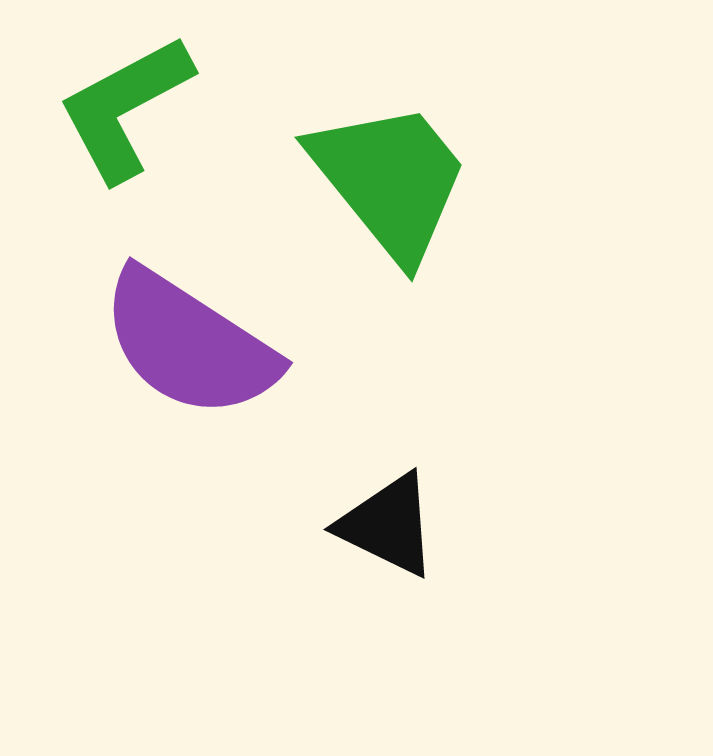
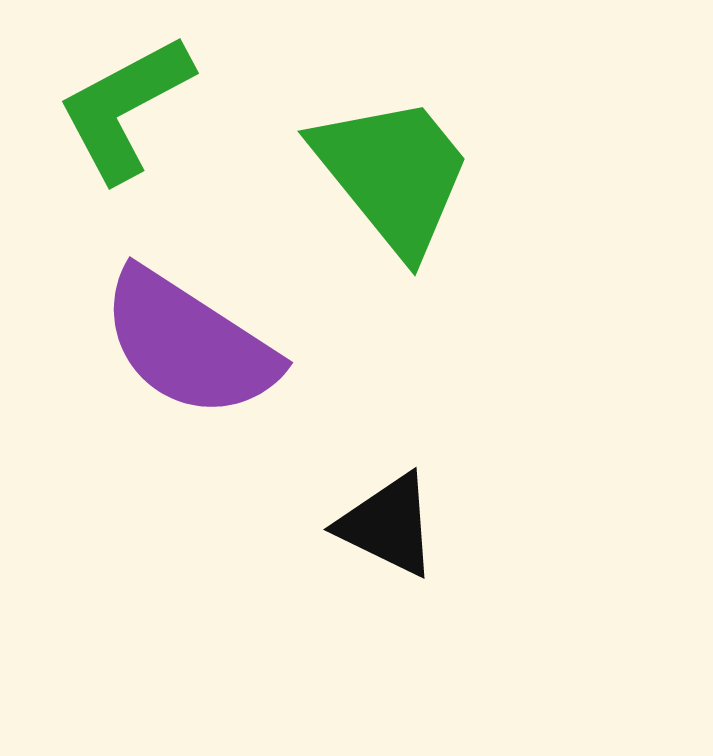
green trapezoid: moved 3 px right, 6 px up
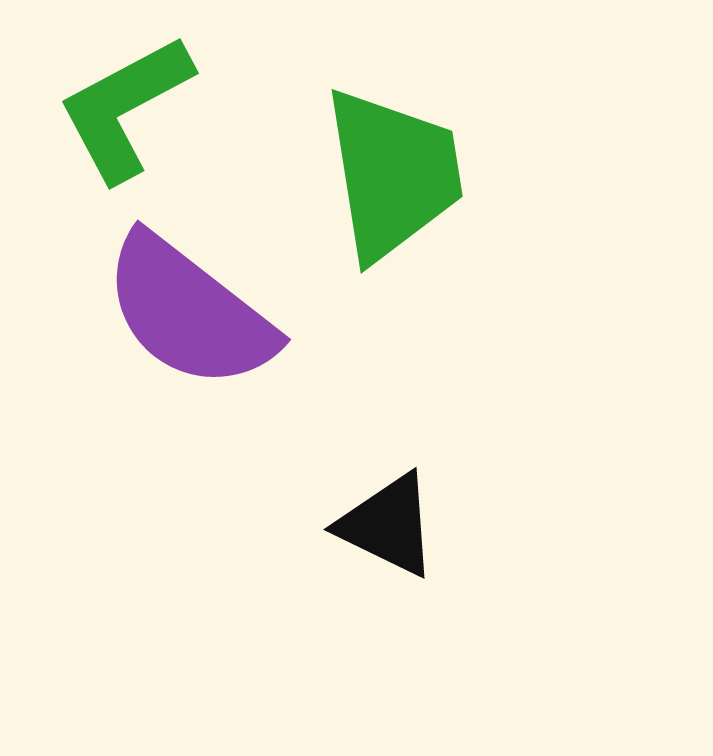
green trapezoid: rotated 30 degrees clockwise
purple semicircle: moved 32 px up; rotated 5 degrees clockwise
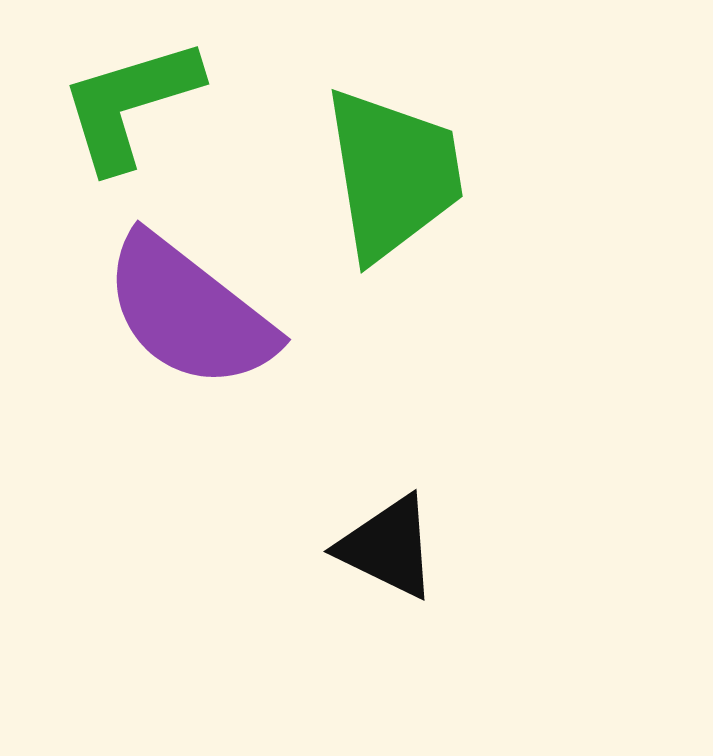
green L-shape: moved 5 px right, 4 px up; rotated 11 degrees clockwise
black triangle: moved 22 px down
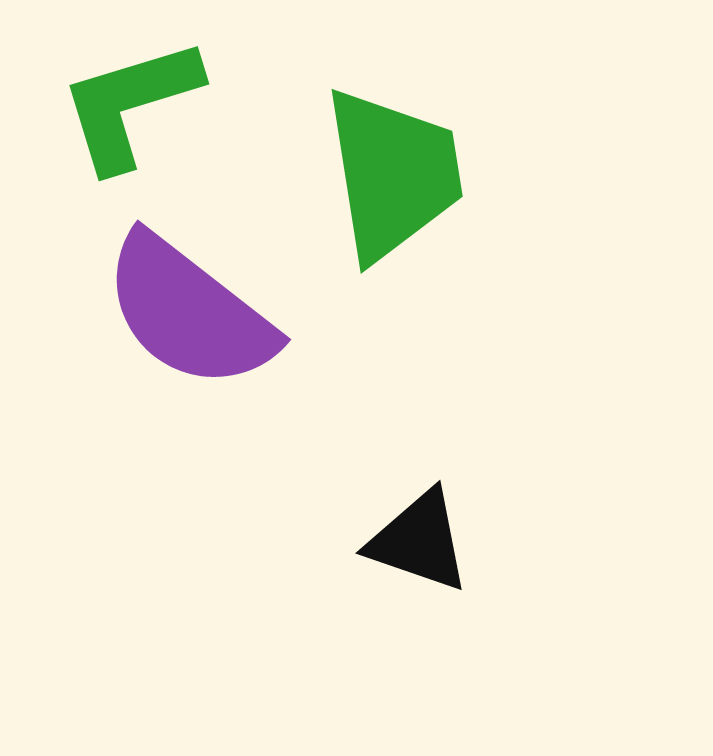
black triangle: moved 31 px right, 6 px up; rotated 7 degrees counterclockwise
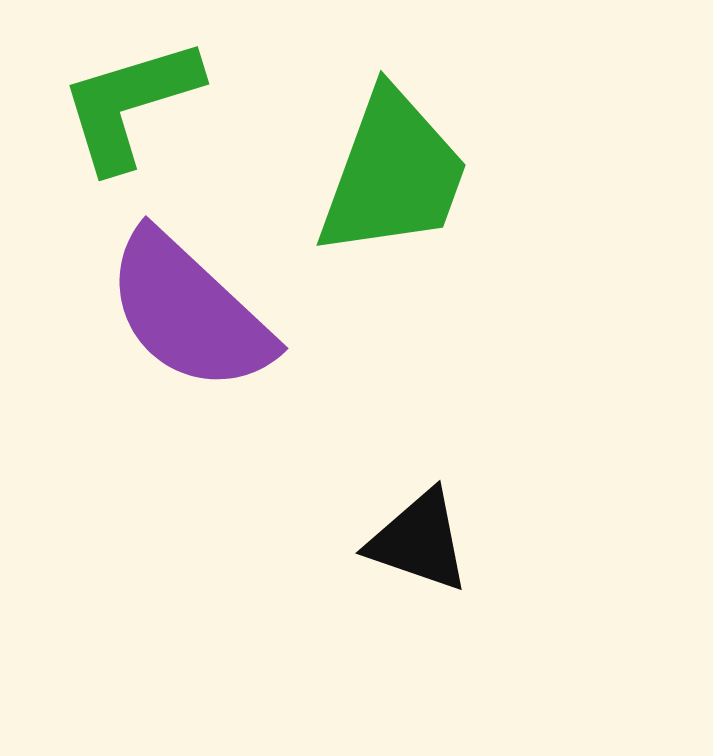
green trapezoid: rotated 29 degrees clockwise
purple semicircle: rotated 5 degrees clockwise
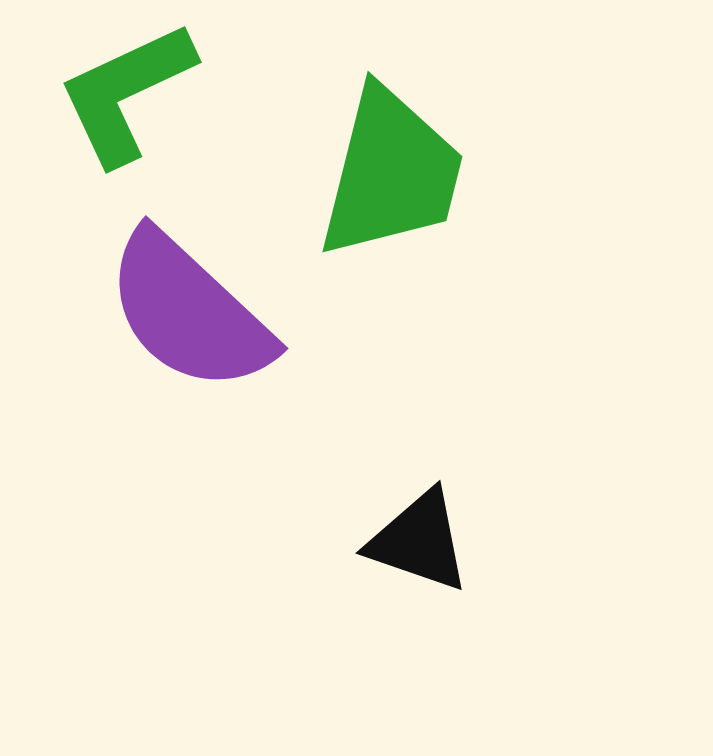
green L-shape: moved 4 px left, 11 px up; rotated 8 degrees counterclockwise
green trapezoid: moved 2 px left, 1 px up; rotated 6 degrees counterclockwise
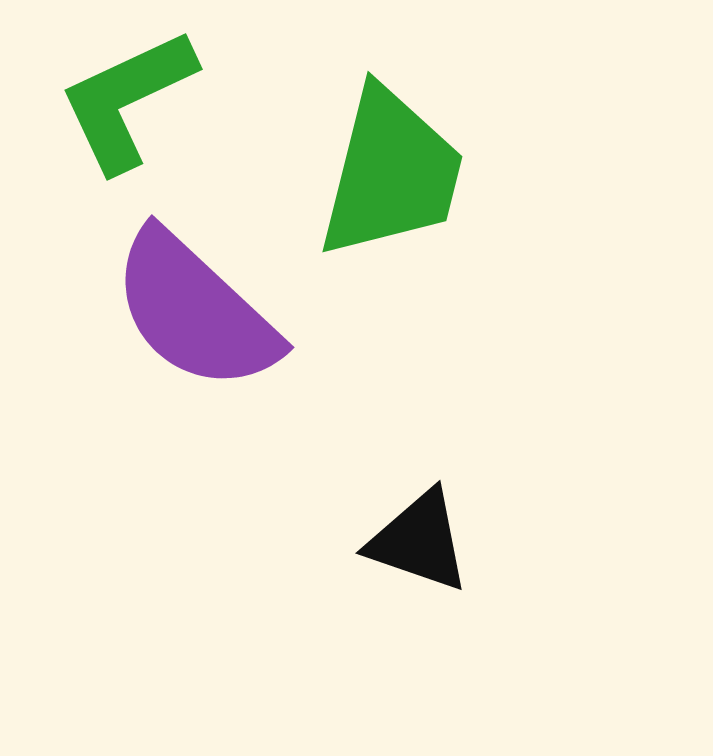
green L-shape: moved 1 px right, 7 px down
purple semicircle: moved 6 px right, 1 px up
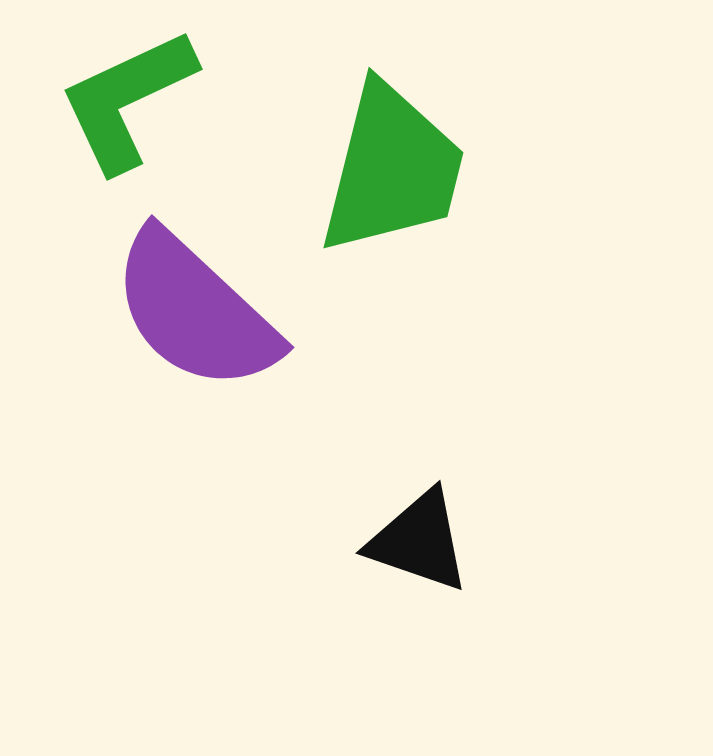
green trapezoid: moved 1 px right, 4 px up
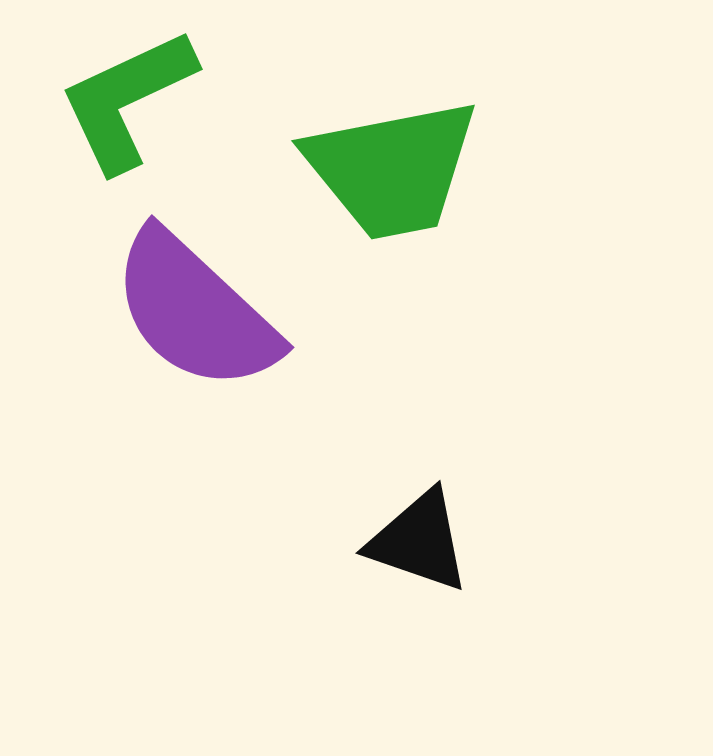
green trapezoid: rotated 65 degrees clockwise
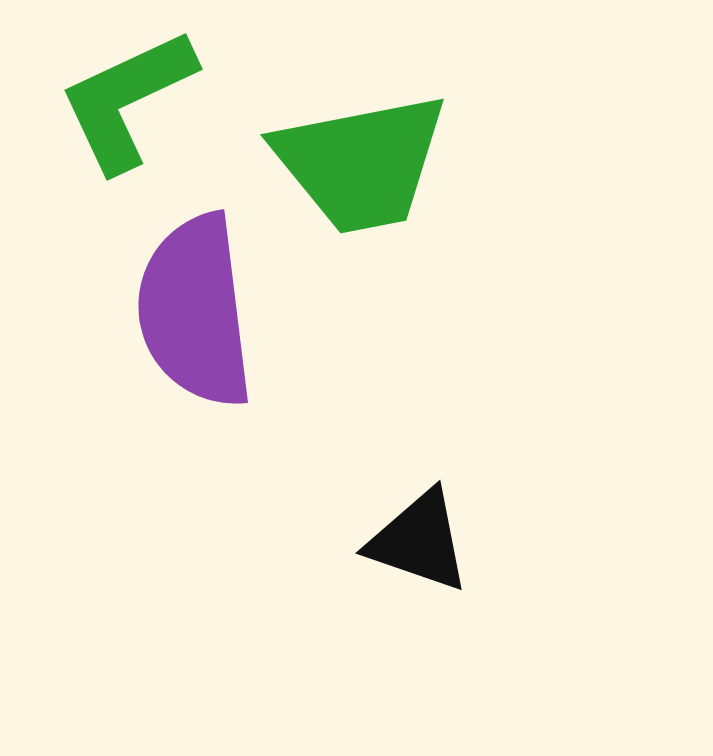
green trapezoid: moved 31 px left, 6 px up
purple semicircle: rotated 40 degrees clockwise
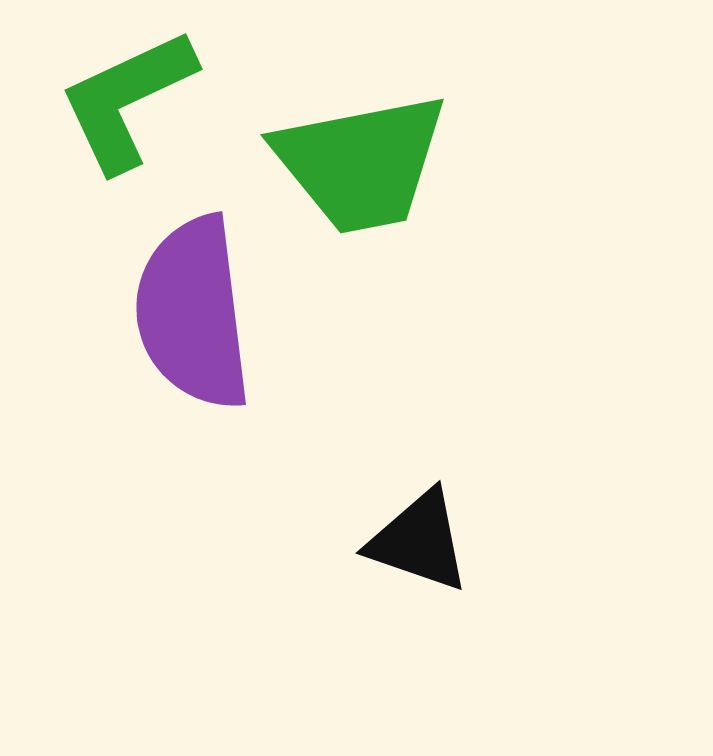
purple semicircle: moved 2 px left, 2 px down
